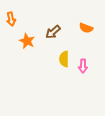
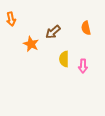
orange semicircle: rotated 56 degrees clockwise
orange star: moved 4 px right, 3 px down
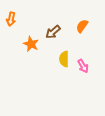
orange arrow: rotated 24 degrees clockwise
orange semicircle: moved 4 px left, 2 px up; rotated 48 degrees clockwise
pink arrow: rotated 32 degrees counterclockwise
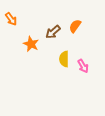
orange arrow: rotated 48 degrees counterclockwise
orange semicircle: moved 7 px left
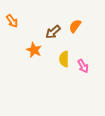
orange arrow: moved 1 px right, 2 px down
orange star: moved 3 px right, 6 px down
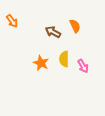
orange semicircle: rotated 120 degrees clockwise
brown arrow: rotated 70 degrees clockwise
orange star: moved 7 px right, 13 px down
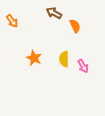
brown arrow: moved 1 px right, 19 px up
orange star: moved 7 px left, 5 px up
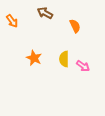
brown arrow: moved 9 px left
pink arrow: rotated 24 degrees counterclockwise
